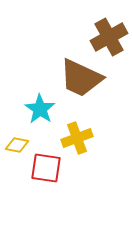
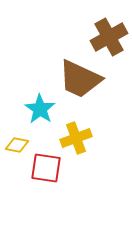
brown trapezoid: moved 1 px left, 1 px down
yellow cross: moved 1 px left
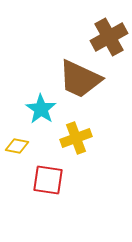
cyan star: moved 1 px right
yellow diamond: moved 1 px down
red square: moved 2 px right, 12 px down
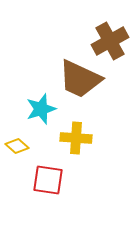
brown cross: moved 1 px right, 4 px down
cyan star: rotated 20 degrees clockwise
yellow cross: rotated 24 degrees clockwise
yellow diamond: rotated 30 degrees clockwise
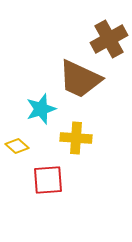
brown cross: moved 1 px left, 2 px up
red square: rotated 12 degrees counterclockwise
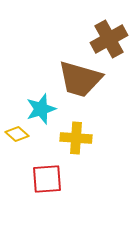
brown trapezoid: rotated 9 degrees counterclockwise
yellow diamond: moved 12 px up
red square: moved 1 px left, 1 px up
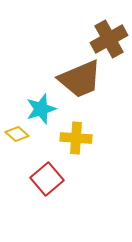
brown trapezoid: rotated 39 degrees counterclockwise
red square: rotated 36 degrees counterclockwise
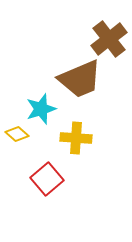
brown cross: rotated 9 degrees counterclockwise
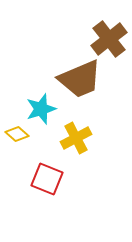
yellow cross: rotated 32 degrees counterclockwise
red square: rotated 28 degrees counterclockwise
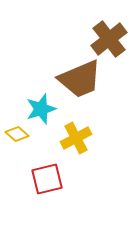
red square: rotated 36 degrees counterclockwise
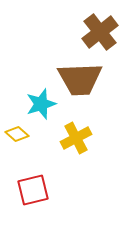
brown cross: moved 9 px left, 7 px up
brown trapezoid: rotated 21 degrees clockwise
cyan star: moved 5 px up
red square: moved 14 px left, 11 px down
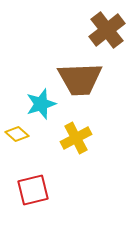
brown cross: moved 7 px right, 2 px up
